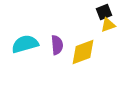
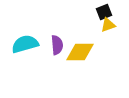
yellow diamond: moved 3 px left; rotated 20 degrees clockwise
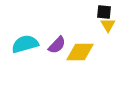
black square: rotated 28 degrees clockwise
yellow triangle: rotated 42 degrees counterclockwise
purple semicircle: rotated 48 degrees clockwise
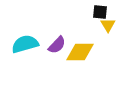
black square: moved 4 px left
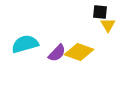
purple semicircle: moved 8 px down
yellow diamond: moved 1 px left; rotated 20 degrees clockwise
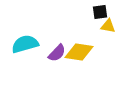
black square: rotated 14 degrees counterclockwise
yellow triangle: moved 1 px down; rotated 49 degrees counterclockwise
yellow diamond: rotated 12 degrees counterclockwise
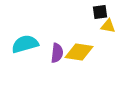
purple semicircle: rotated 36 degrees counterclockwise
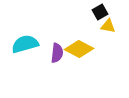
black square: rotated 21 degrees counterclockwise
yellow diamond: moved 3 px up; rotated 20 degrees clockwise
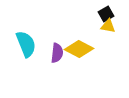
black square: moved 6 px right, 2 px down
cyan semicircle: moved 1 px right; rotated 84 degrees clockwise
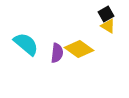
yellow triangle: rotated 21 degrees clockwise
cyan semicircle: rotated 28 degrees counterclockwise
yellow diamond: rotated 8 degrees clockwise
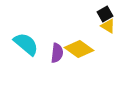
black square: moved 1 px left
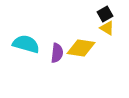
yellow triangle: moved 1 px left, 2 px down
cyan semicircle: rotated 24 degrees counterclockwise
yellow diamond: moved 2 px right, 1 px up; rotated 28 degrees counterclockwise
